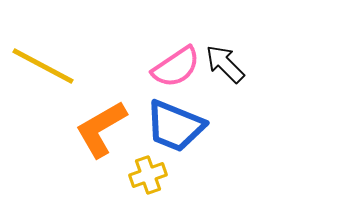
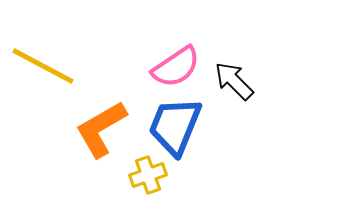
black arrow: moved 9 px right, 17 px down
blue trapezoid: rotated 90 degrees clockwise
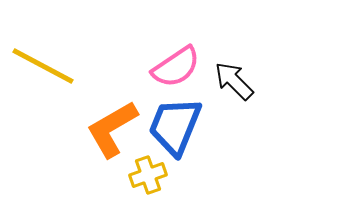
orange L-shape: moved 11 px right
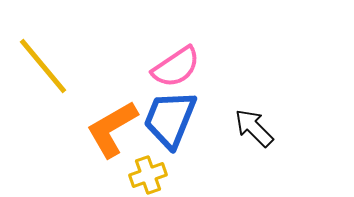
yellow line: rotated 22 degrees clockwise
black arrow: moved 20 px right, 47 px down
blue trapezoid: moved 5 px left, 7 px up
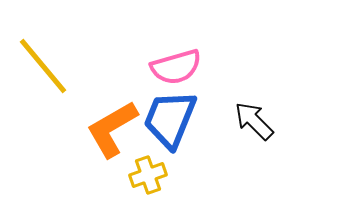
pink semicircle: rotated 18 degrees clockwise
black arrow: moved 7 px up
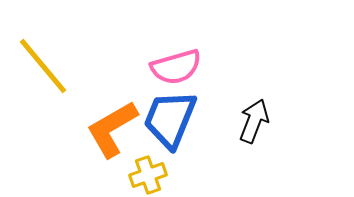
black arrow: rotated 66 degrees clockwise
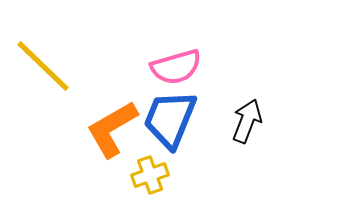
yellow line: rotated 6 degrees counterclockwise
black arrow: moved 7 px left
yellow cross: moved 2 px right
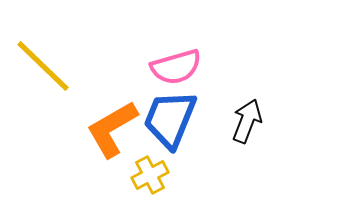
yellow cross: rotated 9 degrees counterclockwise
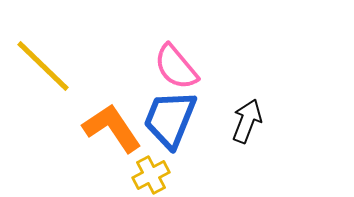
pink semicircle: rotated 66 degrees clockwise
orange L-shape: moved 1 px up; rotated 86 degrees clockwise
yellow cross: moved 1 px right
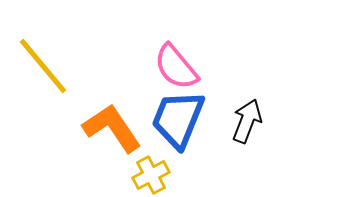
yellow line: rotated 6 degrees clockwise
blue trapezoid: moved 8 px right
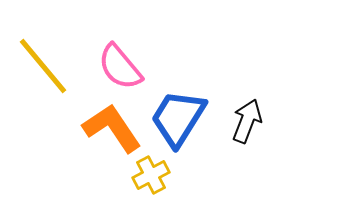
pink semicircle: moved 56 px left
blue trapezoid: moved 1 px up; rotated 10 degrees clockwise
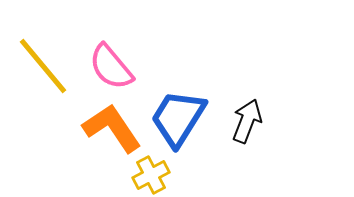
pink semicircle: moved 9 px left
